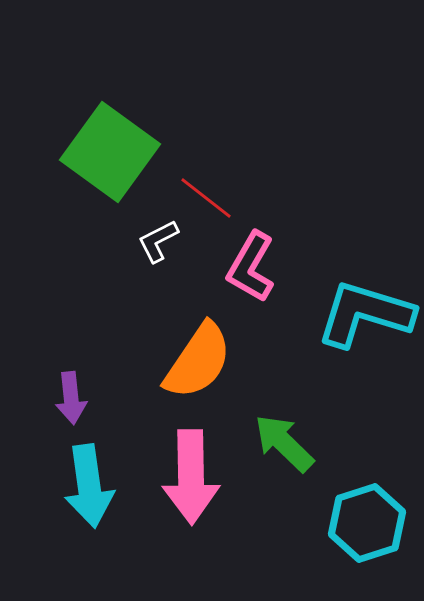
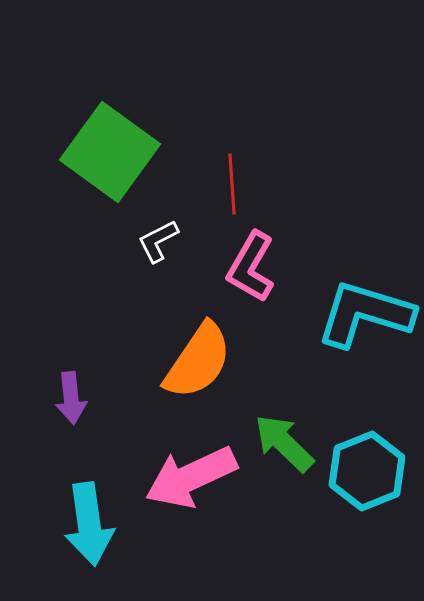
red line: moved 26 px right, 14 px up; rotated 48 degrees clockwise
pink arrow: rotated 66 degrees clockwise
cyan arrow: moved 38 px down
cyan hexagon: moved 52 px up; rotated 4 degrees counterclockwise
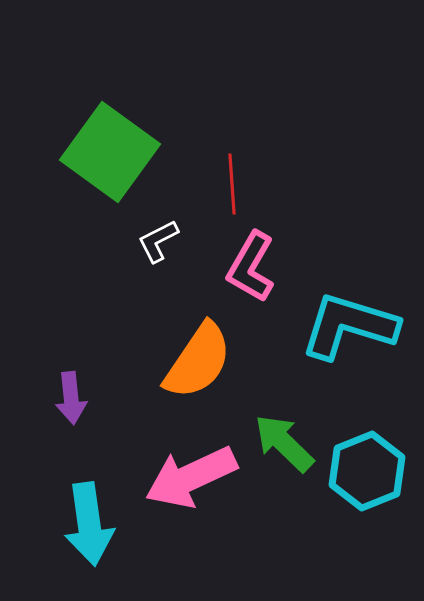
cyan L-shape: moved 16 px left, 12 px down
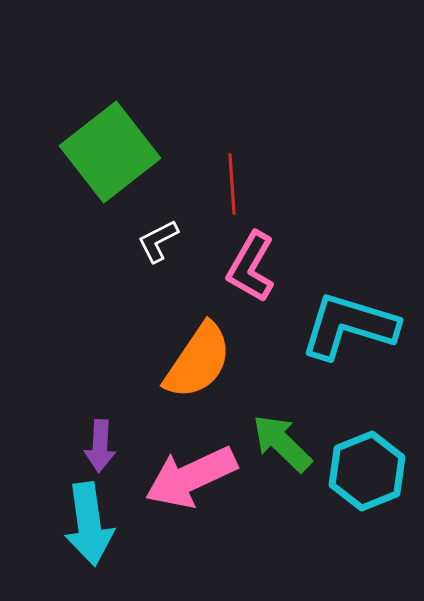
green square: rotated 16 degrees clockwise
purple arrow: moved 29 px right, 48 px down; rotated 9 degrees clockwise
green arrow: moved 2 px left
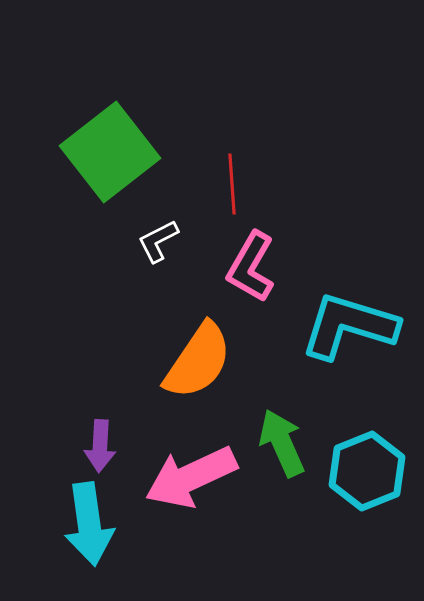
green arrow: rotated 22 degrees clockwise
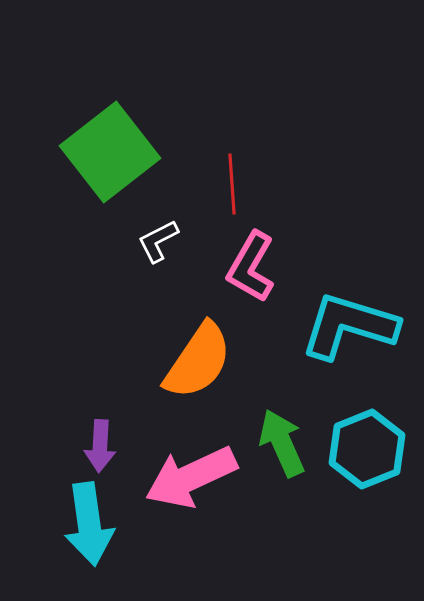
cyan hexagon: moved 22 px up
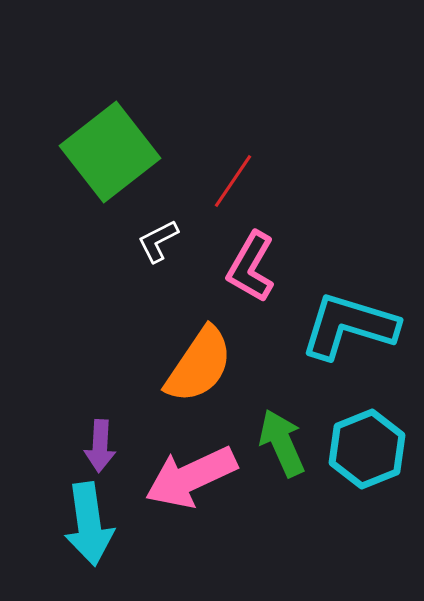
red line: moved 1 px right, 3 px up; rotated 38 degrees clockwise
orange semicircle: moved 1 px right, 4 px down
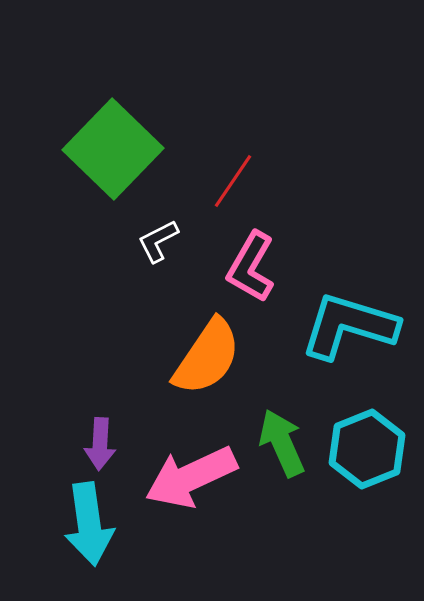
green square: moved 3 px right, 3 px up; rotated 8 degrees counterclockwise
orange semicircle: moved 8 px right, 8 px up
purple arrow: moved 2 px up
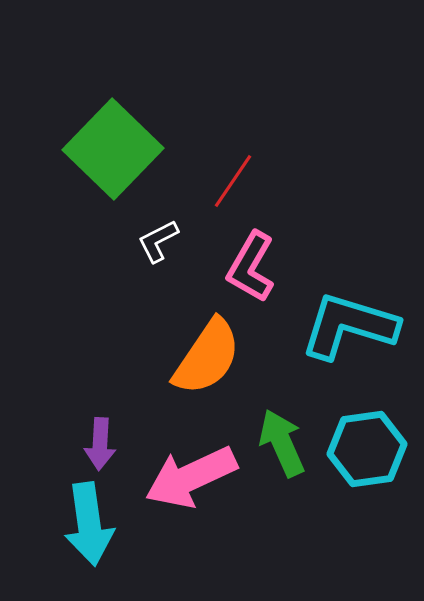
cyan hexagon: rotated 14 degrees clockwise
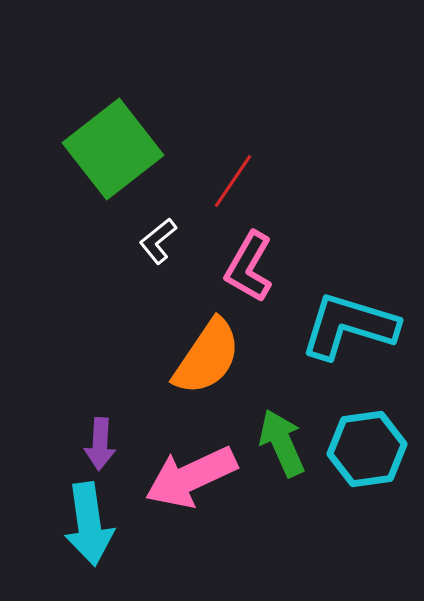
green square: rotated 8 degrees clockwise
white L-shape: rotated 12 degrees counterclockwise
pink L-shape: moved 2 px left
